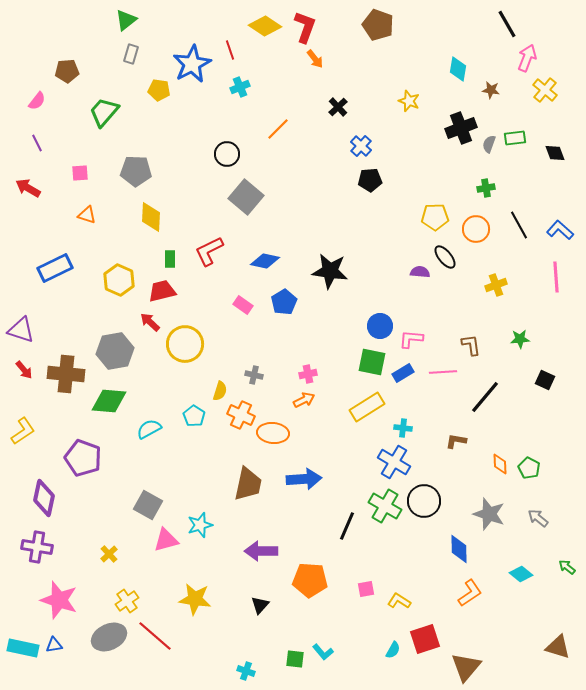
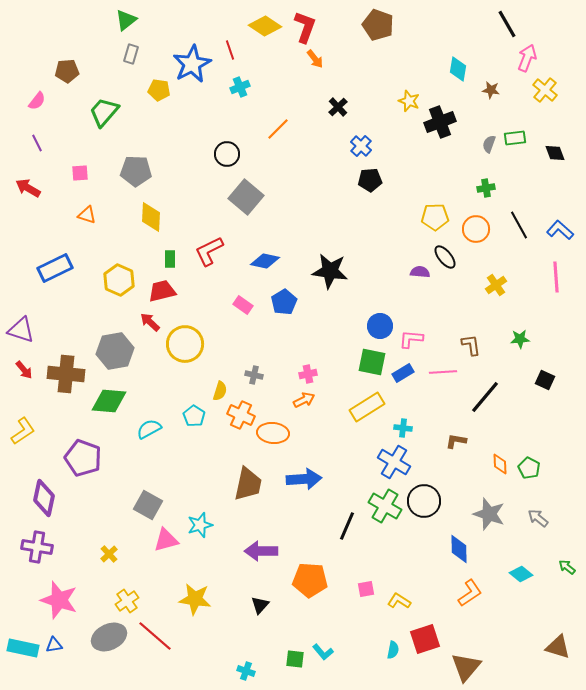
black cross at (461, 128): moved 21 px left, 6 px up
yellow cross at (496, 285): rotated 15 degrees counterclockwise
cyan semicircle at (393, 650): rotated 18 degrees counterclockwise
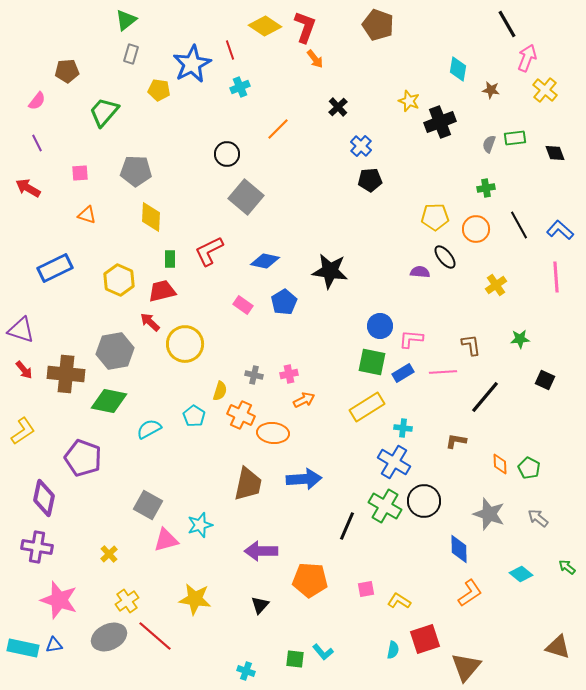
pink cross at (308, 374): moved 19 px left
green diamond at (109, 401): rotated 6 degrees clockwise
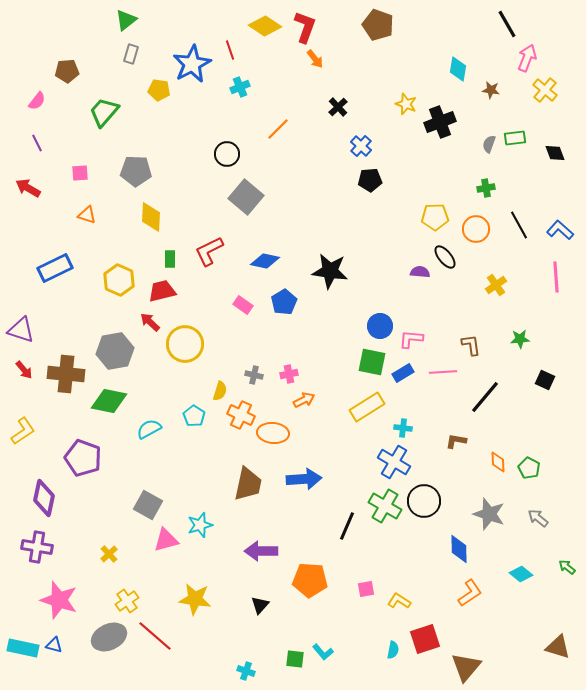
yellow star at (409, 101): moved 3 px left, 3 px down
orange diamond at (500, 464): moved 2 px left, 2 px up
blue triangle at (54, 645): rotated 24 degrees clockwise
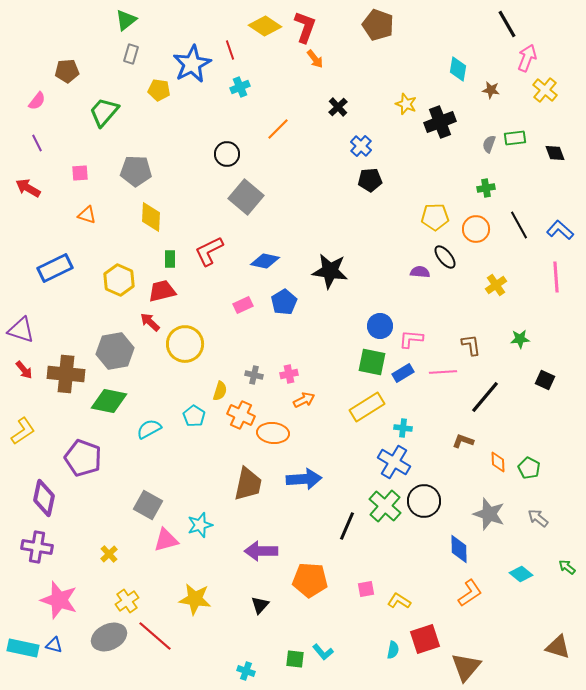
pink rectangle at (243, 305): rotated 60 degrees counterclockwise
brown L-shape at (456, 441): moved 7 px right; rotated 10 degrees clockwise
green cross at (385, 506): rotated 12 degrees clockwise
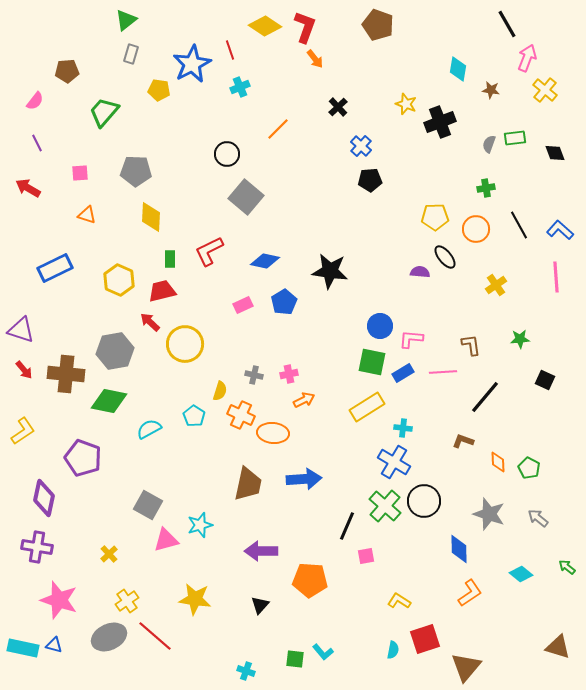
pink semicircle at (37, 101): moved 2 px left
pink square at (366, 589): moved 33 px up
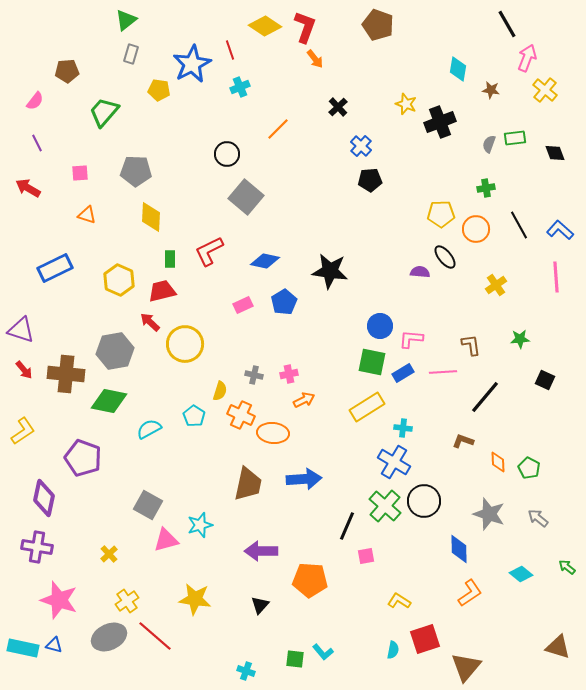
yellow pentagon at (435, 217): moved 6 px right, 3 px up
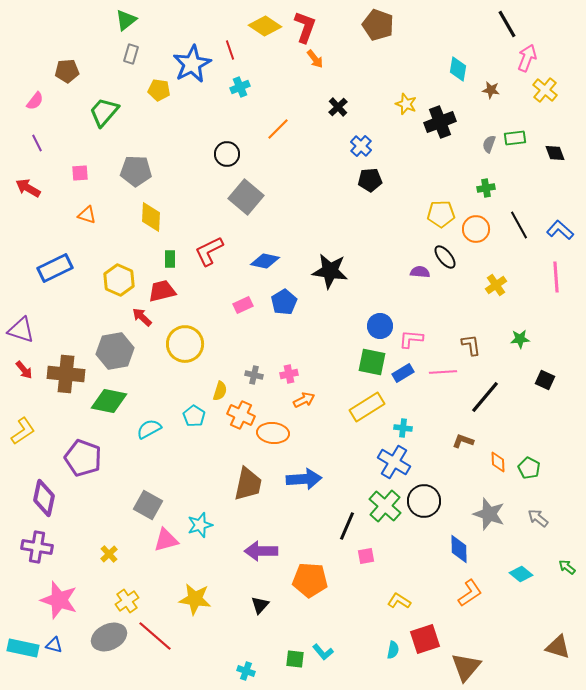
red arrow at (150, 322): moved 8 px left, 5 px up
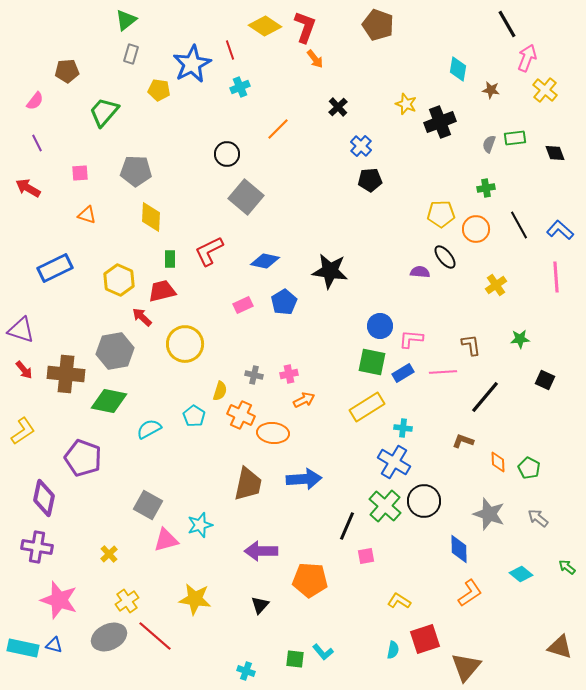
brown triangle at (558, 647): moved 2 px right
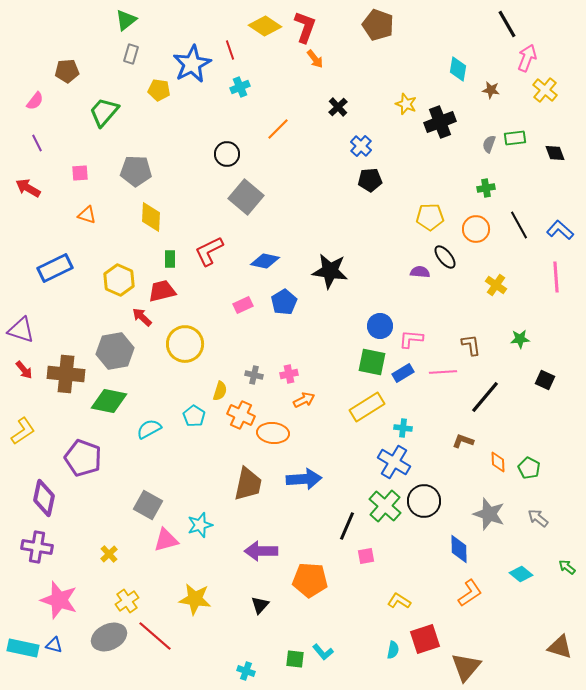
yellow pentagon at (441, 214): moved 11 px left, 3 px down
yellow cross at (496, 285): rotated 20 degrees counterclockwise
